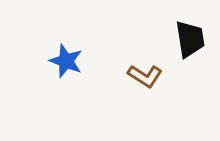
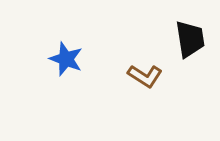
blue star: moved 2 px up
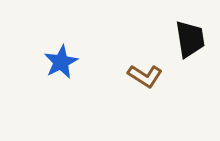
blue star: moved 5 px left, 3 px down; rotated 24 degrees clockwise
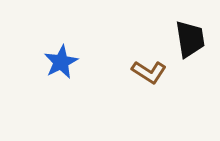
brown L-shape: moved 4 px right, 4 px up
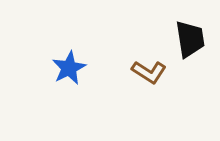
blue star: moved 8 px right, 6 px down
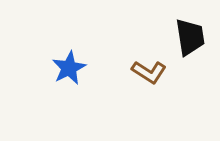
black trapezoid: moved 2 px up
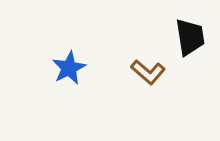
brown L-shape: moved 1 px left; rotated 8 degrees clockwise
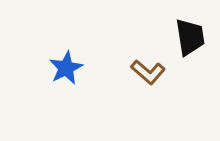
blue star: moved 3 px left
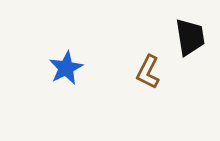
brown L-shape: rotated 76 degrees clockwise
